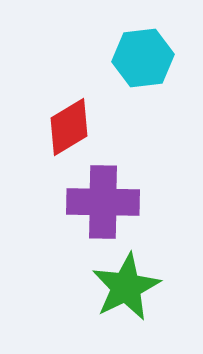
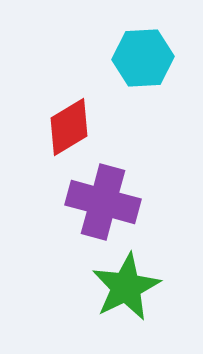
cyan hexagon: rotated 4 degrees clockwise
purple cross: rotated 14 degrees clockwise
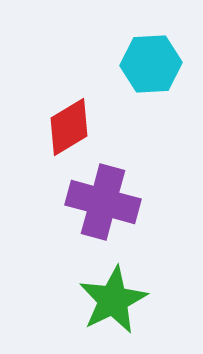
cyan hexagon: moved 8 px right, 6 px down
green star: moved 13 px left, 13 px down
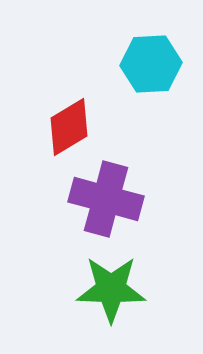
purple cross: moved 3 px right, 3 px up
green star: moved 2 px left, 11 px up; rotated 28 degrees clockwise
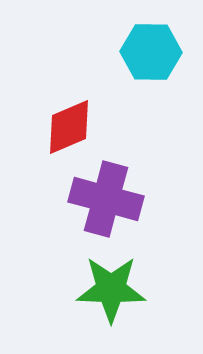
cyan hexagon: moved 12 px up; rotated 4 degrees clockwise
red diamond: rotated 8 degrees clockwise
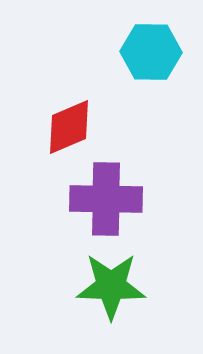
purple cross: rotated 14 degrees counterclockwise
green star: moved 3 px up
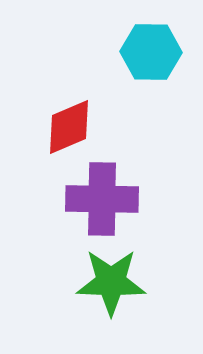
purple cross: moved 4 px left
green star: moved 4 px up
